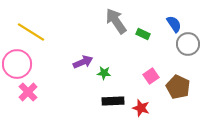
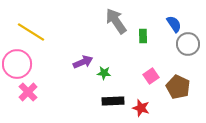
green rectangle: moved 2 px down; rotated 64 degrees clockwise
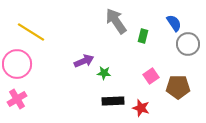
blue semicircle: moved 1 px up
green rectangle: rotated 16 degrees clockwise
purple arrow: moved 1 px right, 1 px up
brown pentagon: rotated 25 degrees counterclockwise
pink cross: moved 11 px left, 7 px down; rotated 12 degrees clockwise
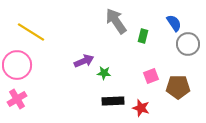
pink circle: moved 1 px down
pink square: rotated 14 degrees clockwise
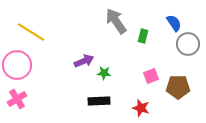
black rectangle: moved 14 px left
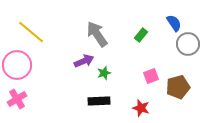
gray arrow: moved 19 px left, 13 px down
yellow line: rotated 8 degrees clockwise
green rectangle: moved 2 px left, 1 px up; rotated 24 degrees clockwise
green star: rotated 24 degrees counterclockwise
brown pentagon: rotated 15 degrees counterclockwise
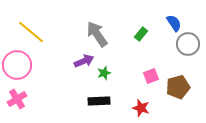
green rectangle: moved 1 px up
